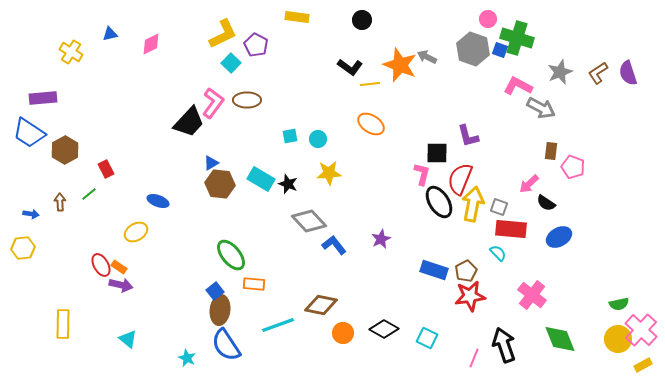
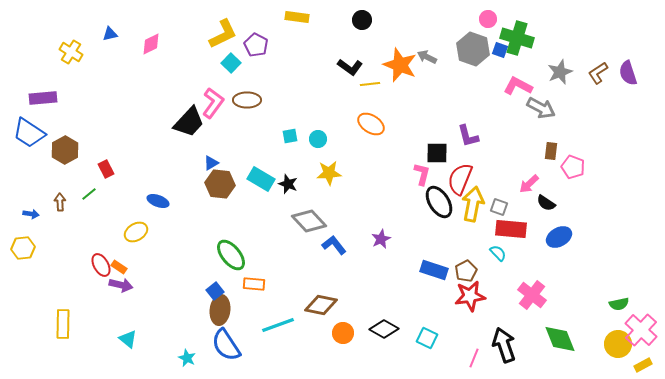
yellow circle at (618, 339): moved 5 px down
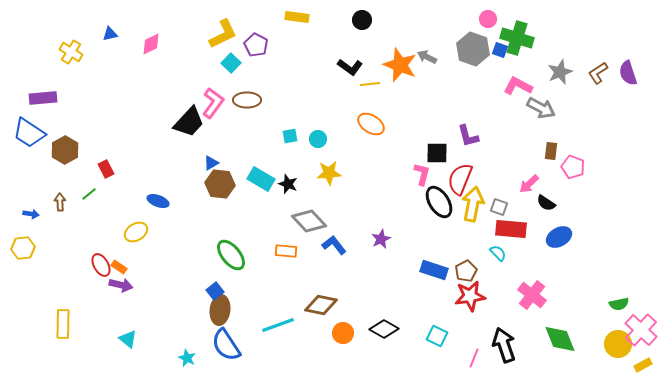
orange rectangle at (254, 284): moved 32 px right, 33 px up
cyan square at (427, 338): moved 10 px right, 2 px up
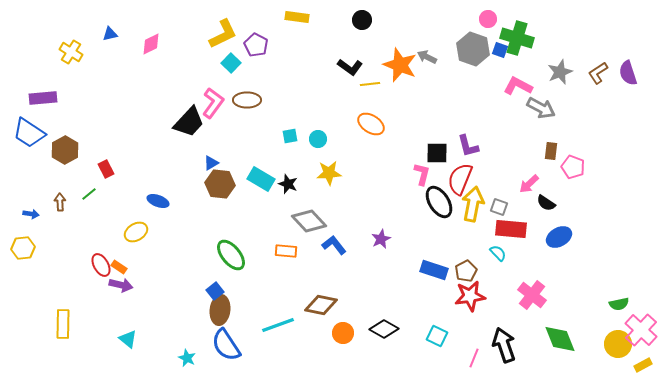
purple L-shape at (468, 136): moved 10 px down
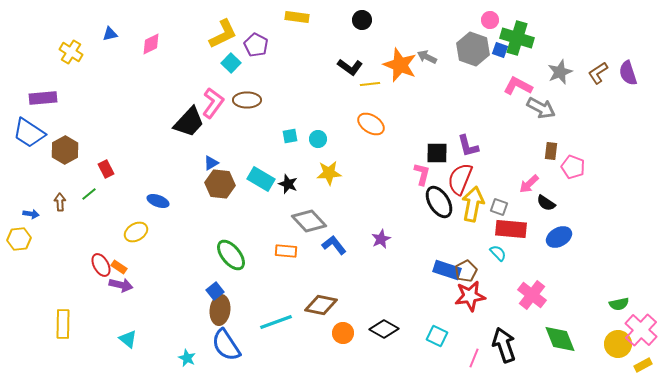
pink circle at (488, 19): moved 2 px right, 1 px down
yellow hexagon at (23, 248): moved 4 px left, 9 px up
blue rectangle at (434, 270): moved 13 px right
cyan line at (278, 325): moved 2 px left, 3 px up
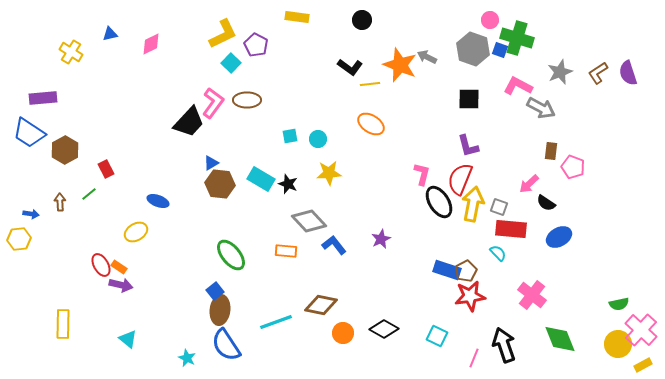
black square at (437, 153): moved 32 px right, 54 px up
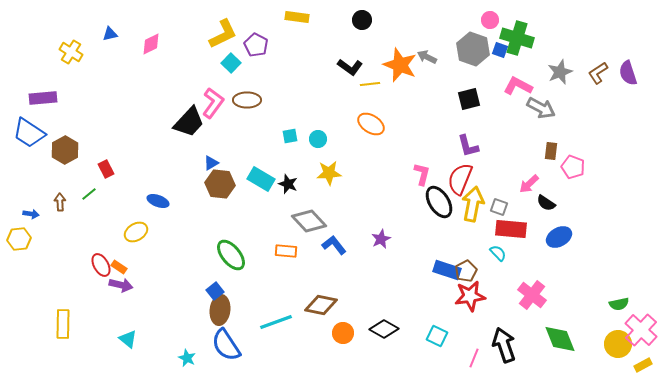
black square at (469, 99): rotated 15 degrees counterclockwise
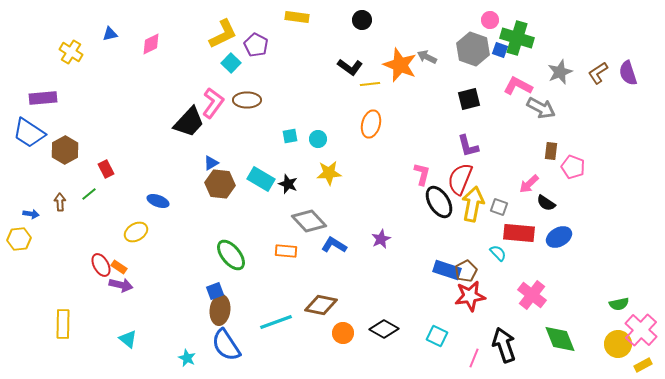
orange ellipse at (371, 124): rotated 72 degrees clockwise
red rectangle at (511, 229): moved 8 px right, 4 px down
blue L-shape at (334, 245): rotated 20 degrees counterclockwise
blue square at (215, 291): rotated 18 degrees clockwise
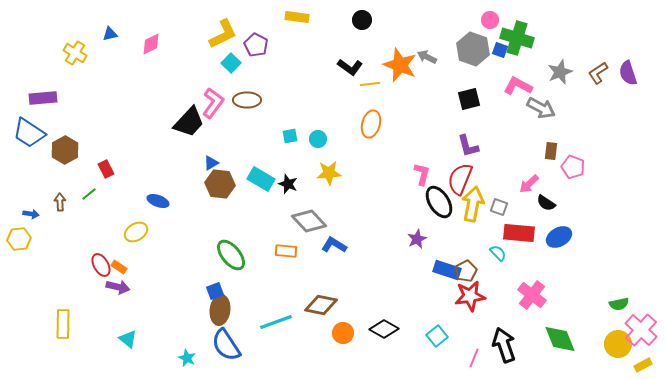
yellow cross at (71, 52): moved 4 px right, 1 px down
purple star at (381, 239): moved 36 px right
purple arrow at (121, 285): moved 3 px left, 2 px down
cyan square at (437, 336): rotated 25 degrees clockwise
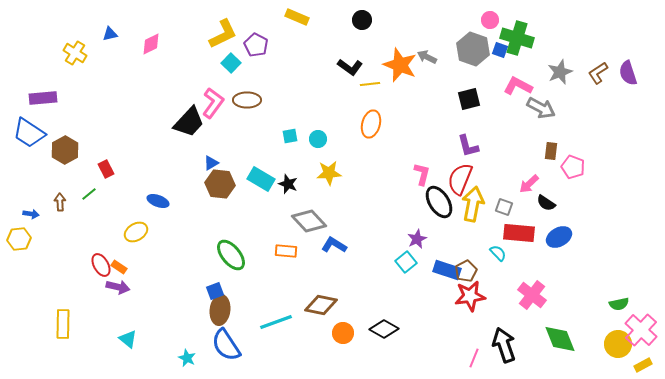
yellow rectangle at (297, 17): rotated 15 degrees clockwise
gray square at (499, 207): moved 5 px right
cyan square at (437, 336): moved 31 px left, 74 px up
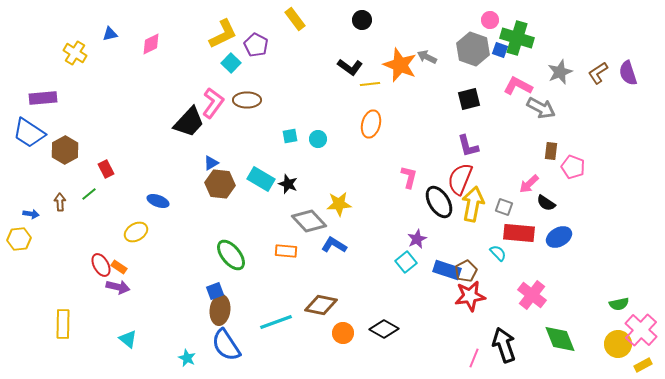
yellow rectangle at (297, 17): moved 2 px left, 2 px down; rotated 30 degrees clockwise
yellow star at (329, 173): moved 10 px right, 31 px down
pink L-shape at (422, 174): moved 13 px left, 3 px down
